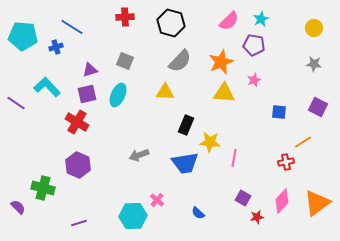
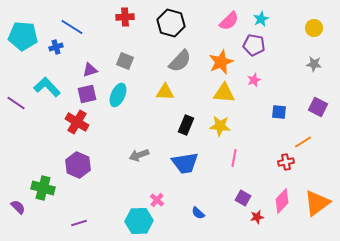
yellow star at (210, 142): moved 10 px right, 16 px up
cyan hexagon at (133, 216): moved 6 px right, 5 px down
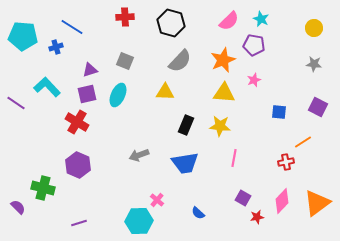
cyan star at (261, 19): rotated 21 degrees counterclockwise
orange star at (221, 62): moved 2 px right, 2 px up
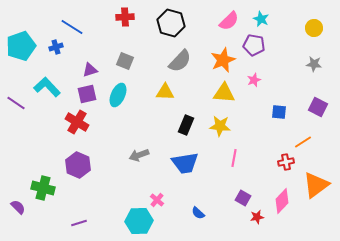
cyan pentagon at (23, 36): moved 2 px left, 10 px down; rotated 24 degrees counterclockwise
orange triangle at (317, 203): moved 1 px left, 18 px up
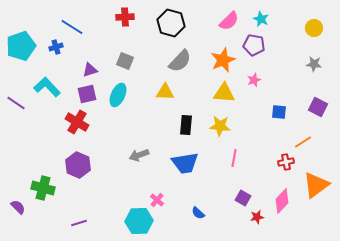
black rectangle at (186, 125): rotated 18 degrees counterclockwise
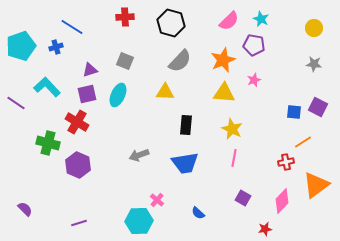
blue square at (279, 112): moved 15 px right
yellow star at (220, 126): moved 12 px right, 3 px down; rotated 20 degrees clockwise
green cross at (43, 188): moved 5 px right, 45 px up
purple semicircle at (18, 207): moved 7 px right, 2 px down
red star at (257, 217): moved 8 px right, 12 px down
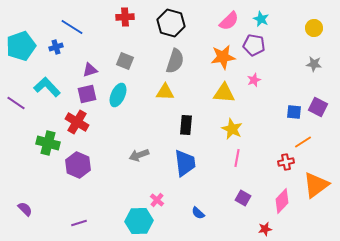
orange star at (223, 60): moved 3 px up; rotated 15 degrees clockwise
gray semicircle at (180, 61): moved 5 px left; rotated 25 degrees counterclockwise
pink line at (234, 158): moved 3 px right
blue trapezoid at (185, 163): rotated 88 degrees counterclockwise
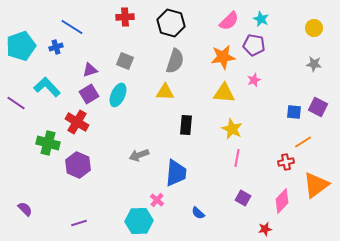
purple square at (87, 94): moved 2 px right; rotated 18 degrees counterclockwise
blue trapezoid at (185, 163): moved 9 px left, 10 px down; rotated 12 degrees clockwise
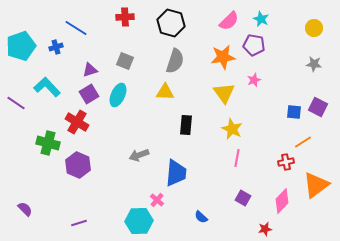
blue line at (72, 27): moved 4 px right, 1 px down
yellow triangle at (224, 93): rotated 50 degrees clockwise
blue semicircle at (198, 213): moved 3 px right, 4 px down
